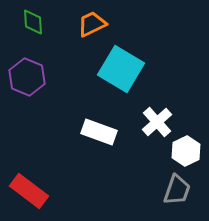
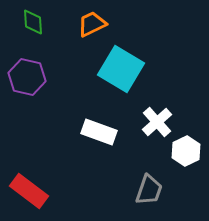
purple hexagon: rotated 9 degrees counterclockwise
gray trapezoid: moved 28 px left
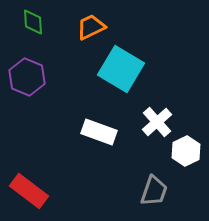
orange trapezoid: moved 1 px left, 3 px down
purple hexagon: rotated 9 degrees clockwise
gray trapezoid: moved 5 px right, 1 px down
